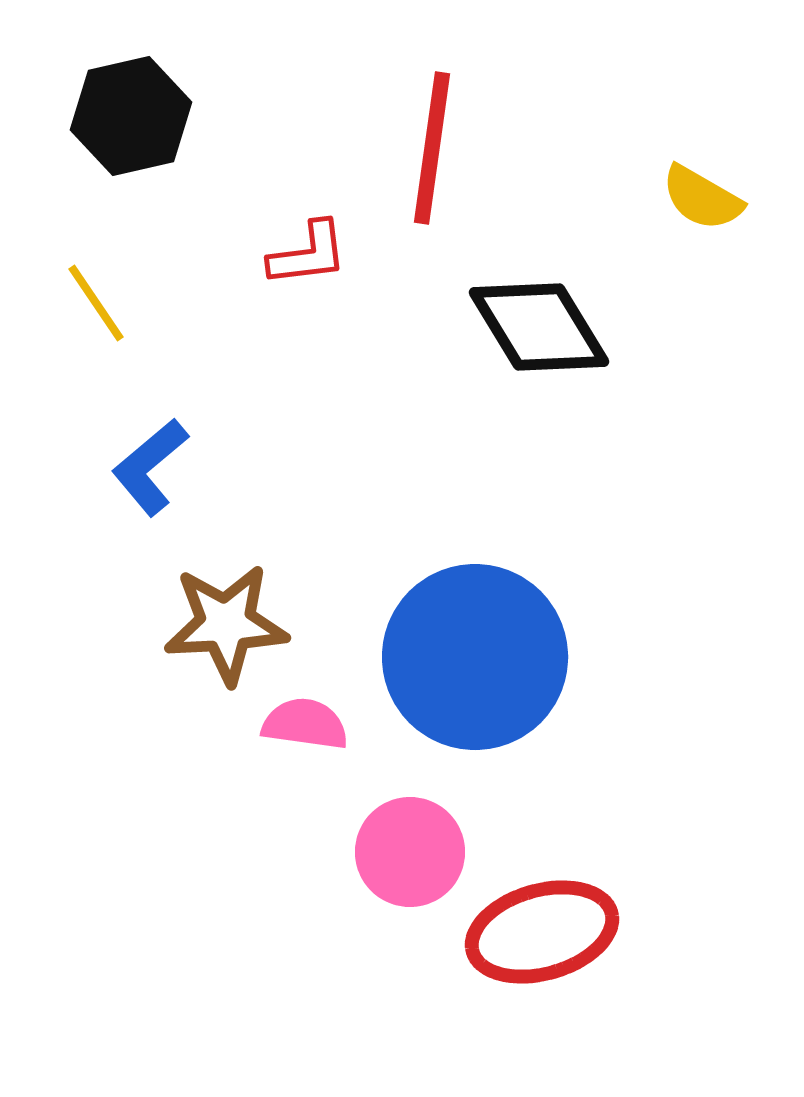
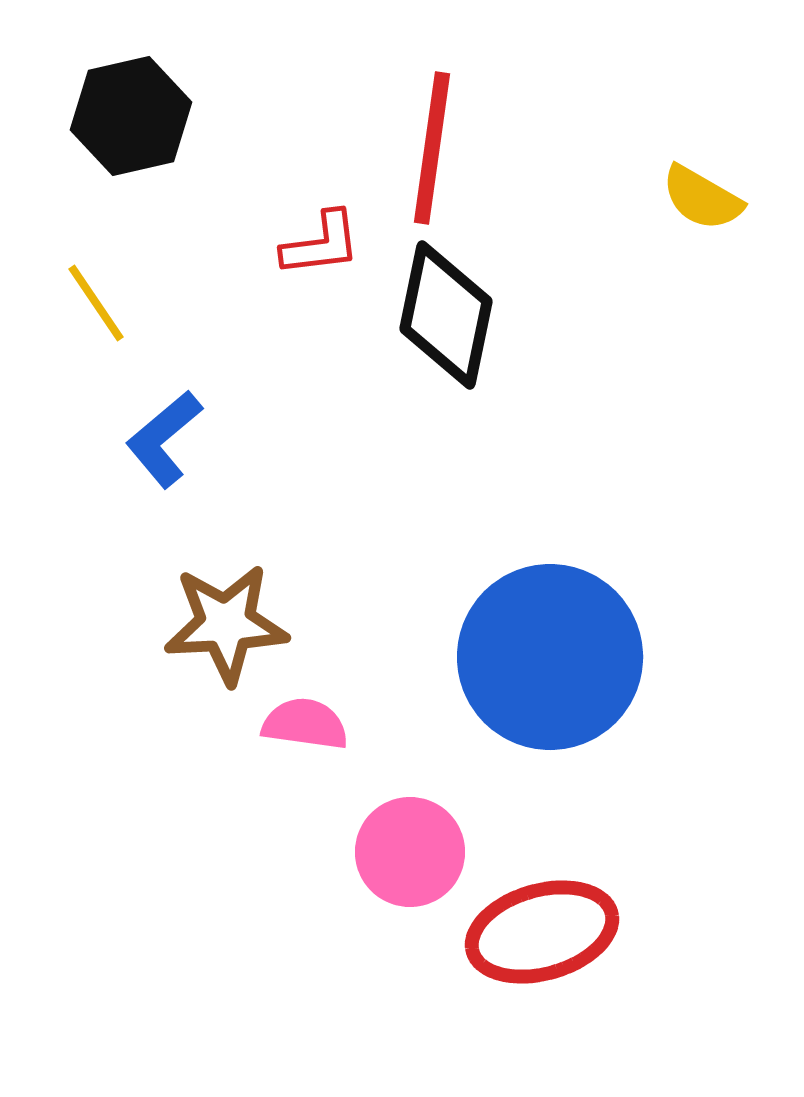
red L-shape: moved 13 px right, 10 px up
black diamond: moved 93 px left, 12 px up; rotated 43 degrees clockwise
blue L-shape: moved 14 px right, 28 px up
blue circle: moved 75 px right
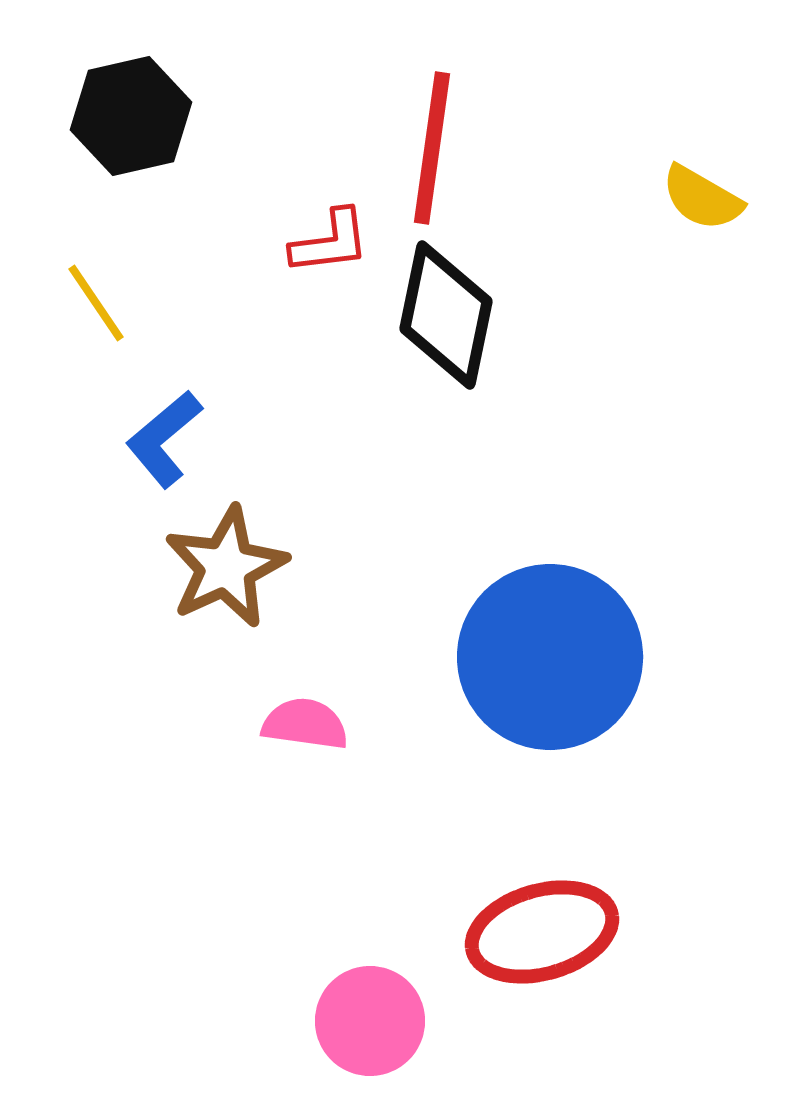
red L-shape: moved 9 px right, 2 px up
brown star: moved 57 px up; rotated 22 degrees counterclockwise
pink circle: moved 40 px left, 169 px down
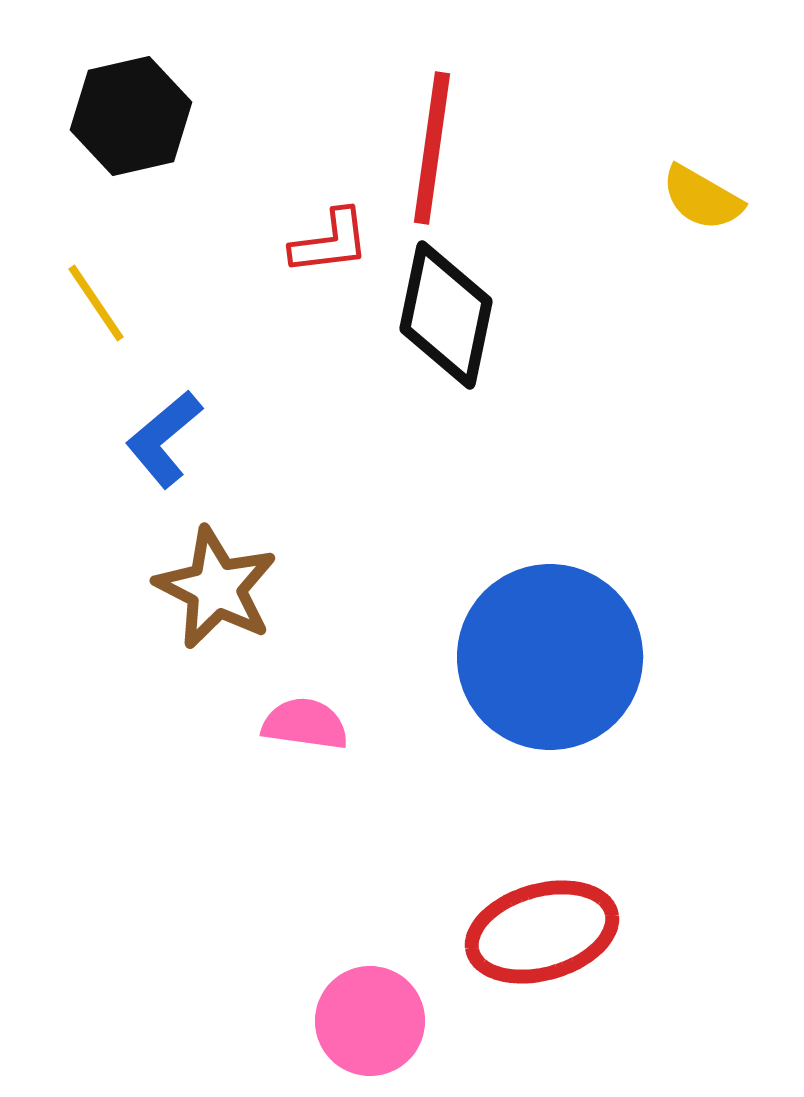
brown star: moved 10 px left, 21 px down; rotated 20 degrees counterclockwise
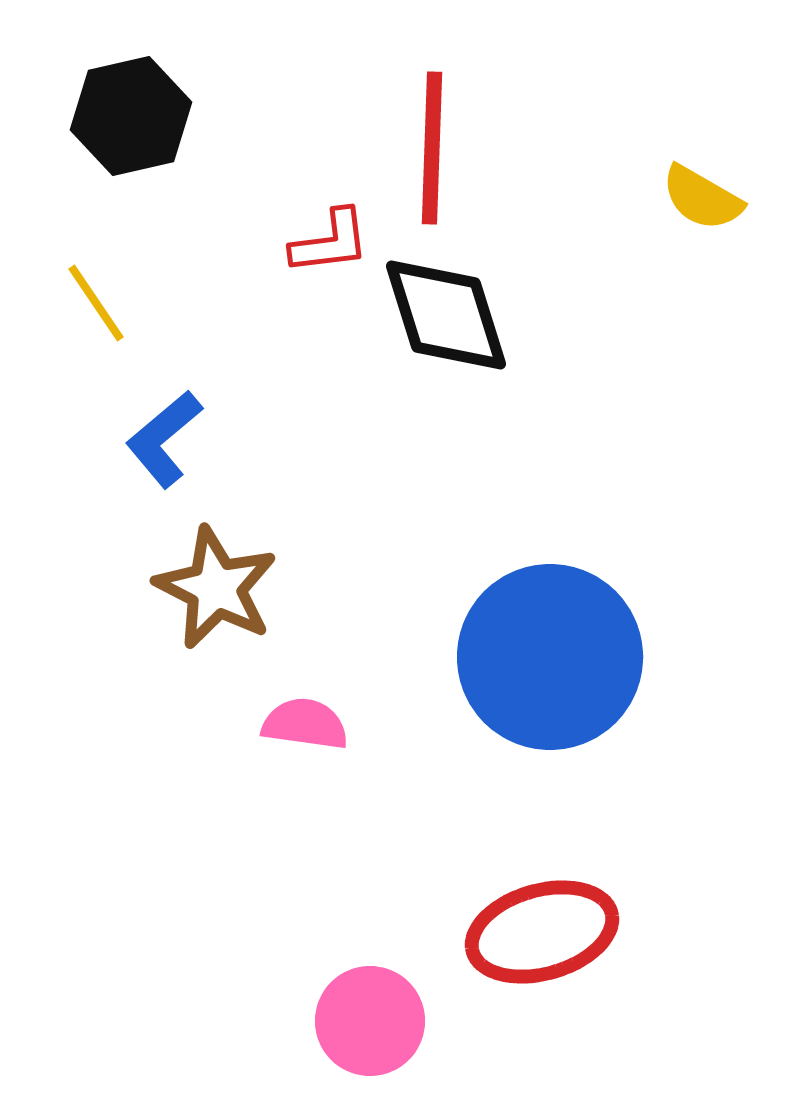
red line: rotated 6 degrees counterclockwise
black diamond: rotated 29 degrees counterclockwise
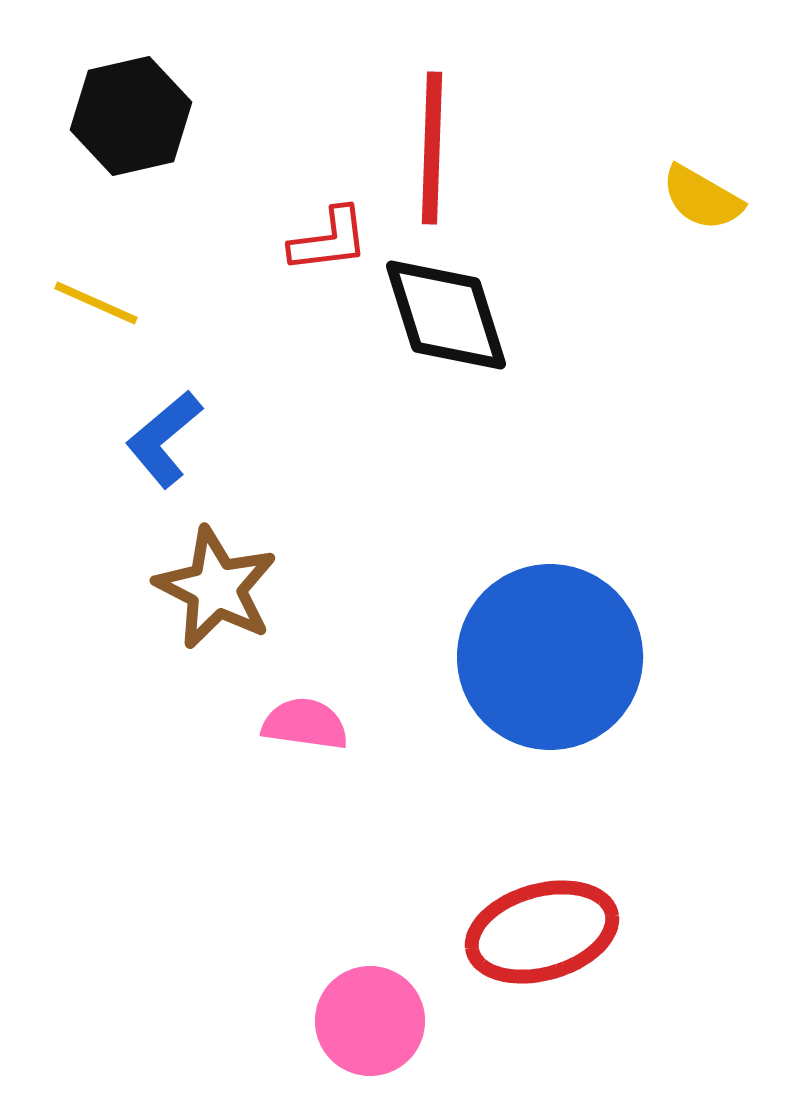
red L-shape: moved 1 px left, 2 px up
yellow line: rotated 32 degrees counterclockwise
